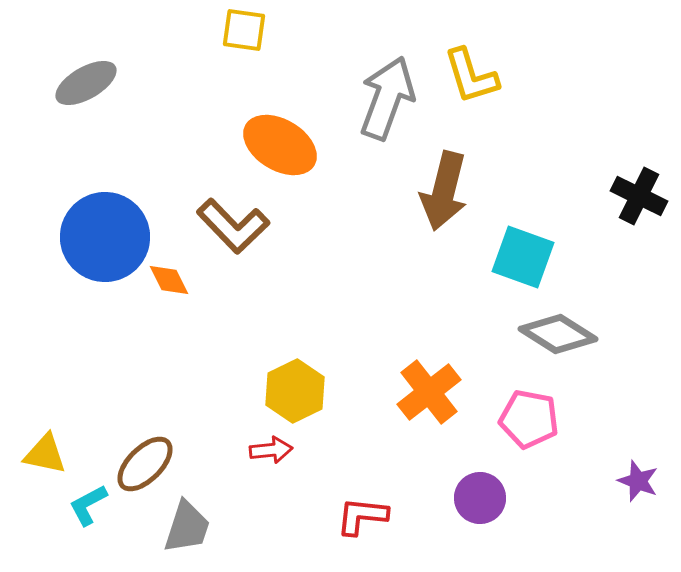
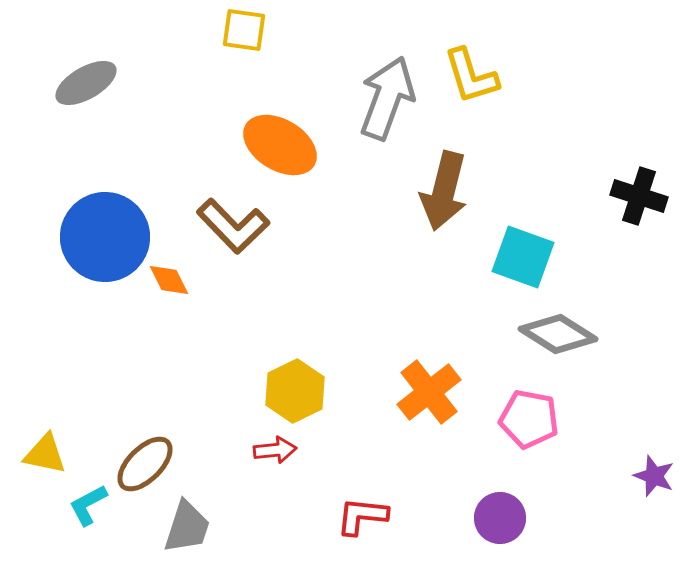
black cross: rotated 8 degrees counterclockwise
red arrow: moved 4 px right
purple star: moved 16 px right, 5 px up
purple circle: moved 20 px right, 20 px down
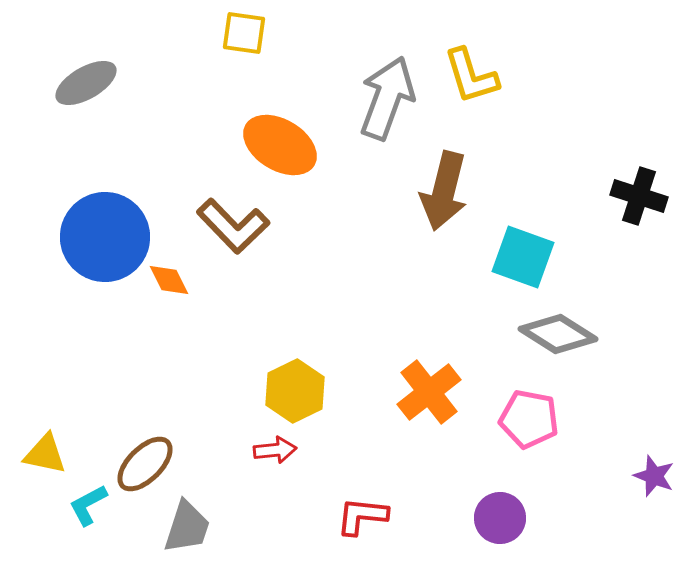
yellow square: moved 3 px down
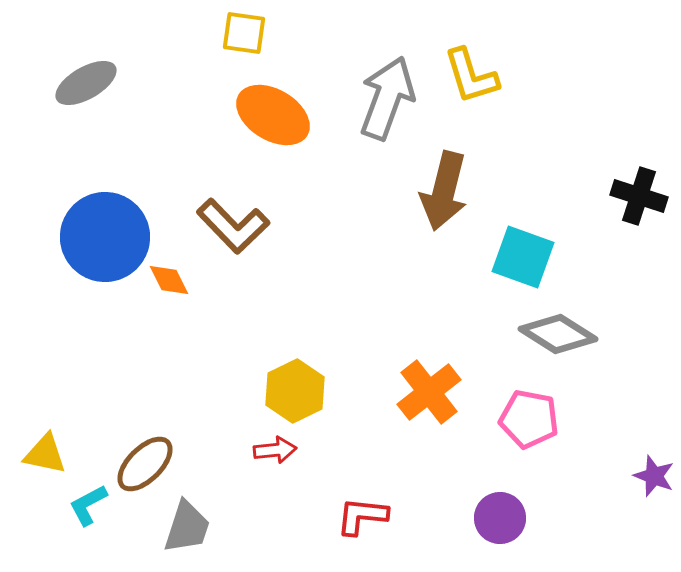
orange ellipse: moved 7 px left, 30 px up
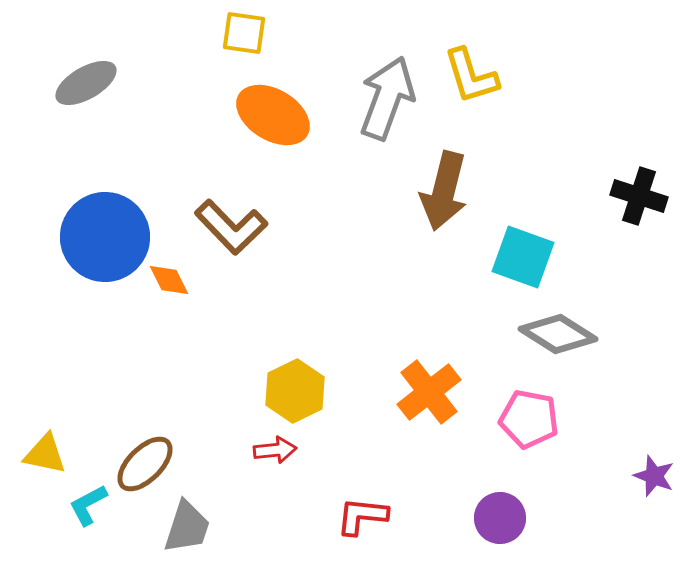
brown L-shape: moved 2 px left, 1 px down
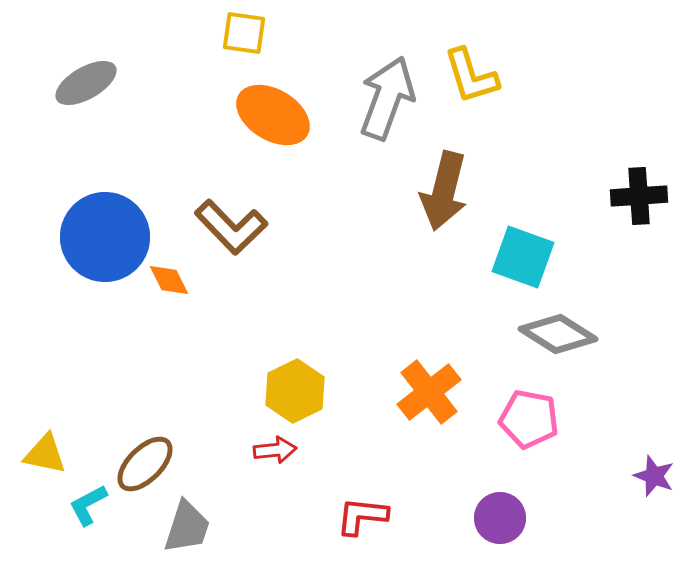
black cross: rotated 22 degrees counterclockwise
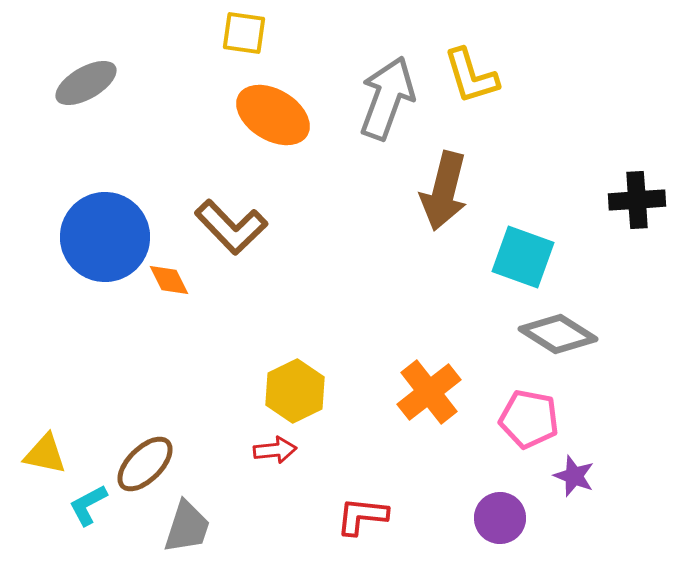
black cross: moved 2 px left, 4 px down
purple star: moved 80 px left
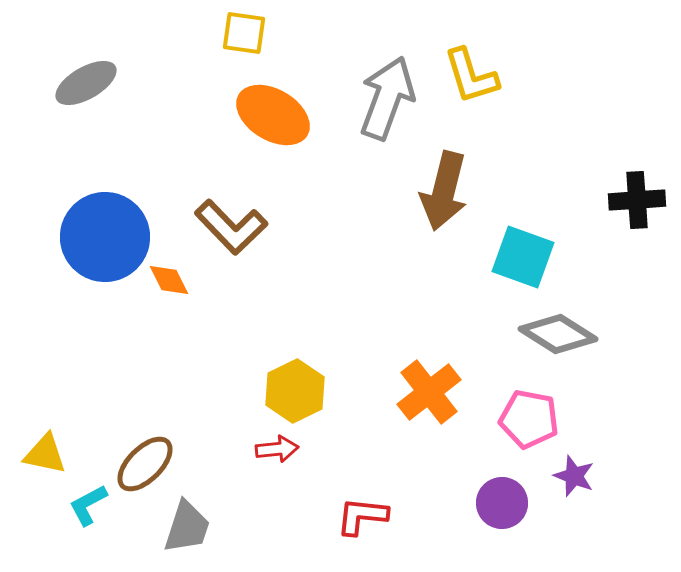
red arrow: moved 2 px right, 1 px up
purple circle: moved 2 px right, 15 px up
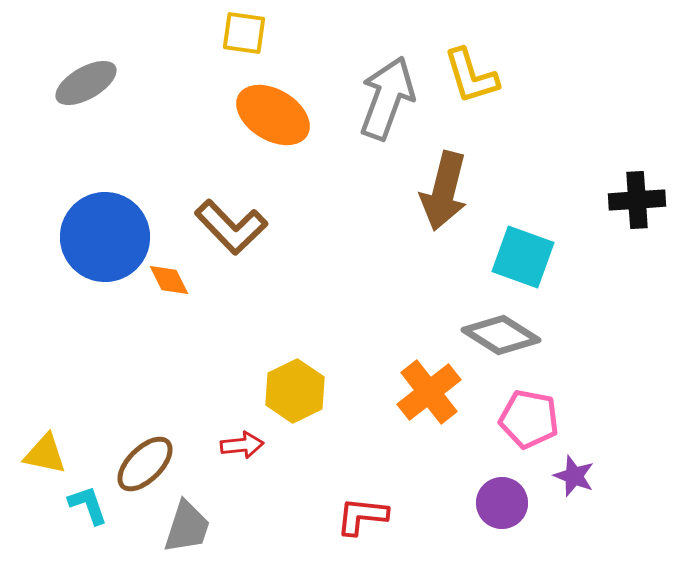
gray diamond: moved 57 px left, 1 px down
red arrow: moved 35 px left, 4 px up
cyan L-shape: rotated 99 degrees clockwise
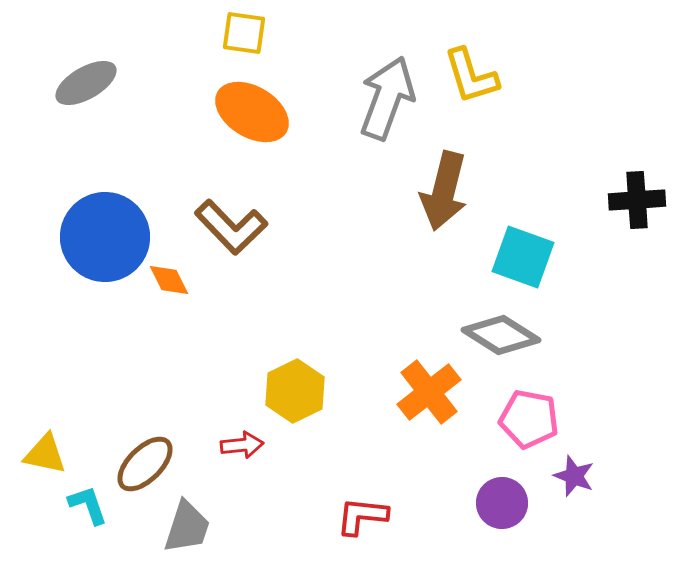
orange ellipse: moved 21 px left, 3 px up
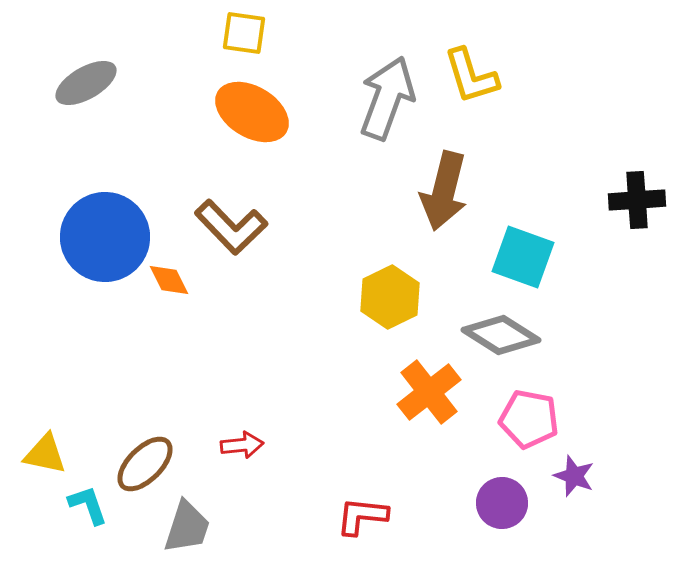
yellow hexagon: moved 95 px right, 94 px up
